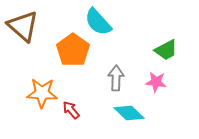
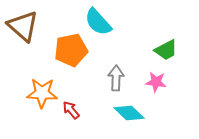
orange pentagon: moved 2 px left; rotated 24 degrees clockwise
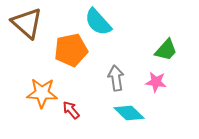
brown triangle: moved 4 px right, 3 px up
green trapezoid: rotated 20 degrees counterclockwise
gray arrow: rotated 10 degrees counterclockwise
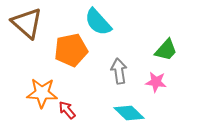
gray arrow: moved 3 px right, 7 px up
red arrow: moved 4 px left
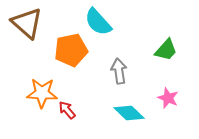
pink star: moved 12 px right, 16 px down; rotated 15 degrees clockwise
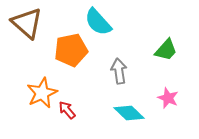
orange star: rotated 28 degrees counterclockwise
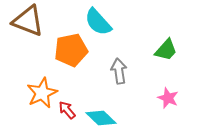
brown triangle: moved 1 px right, 2 px up; rotated 20 degrees counterclockwise
cyan diamond: moved 28 px left, 5 px down
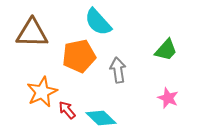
brown triangle: moved 4 px right, 12 px down; rotated 20 degrees counterclockwise
orange pentagon: moved 8 px right, 6 px down
gray arrow: moved 1 px left, 1 px up
orange star: moved 1 px up
